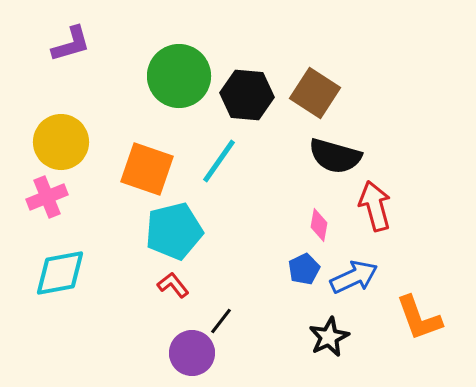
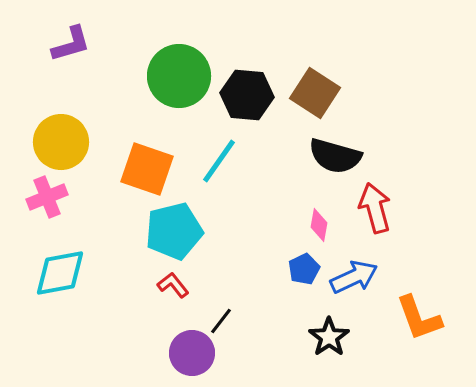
red arrow: moved 2 px down
black star: rotated 9 degrees counterclockwise
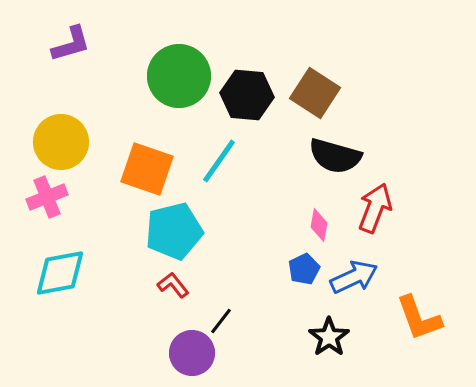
red arrow: rotated 36 degrees clockwise
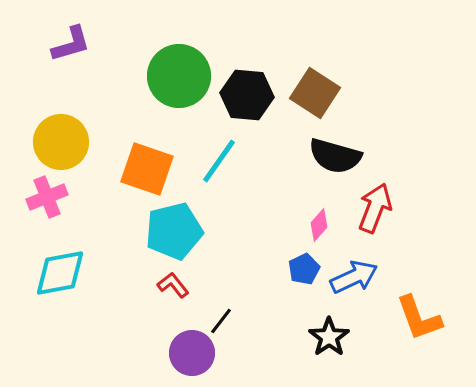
pink diamond: rotated 32 degrees clockwise
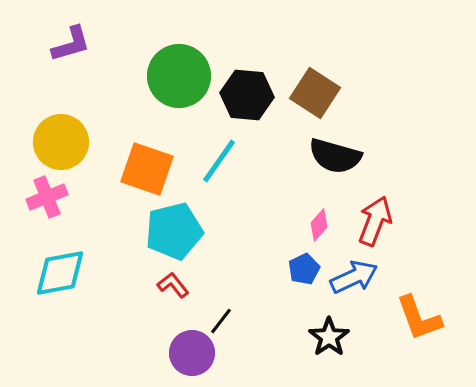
red arrow: moved 13 px down
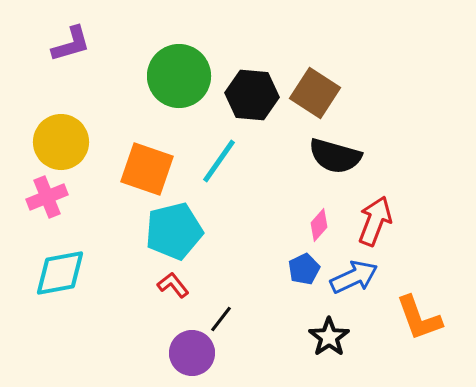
black hexagon: moved 5 px right
black line: moved 2 px up
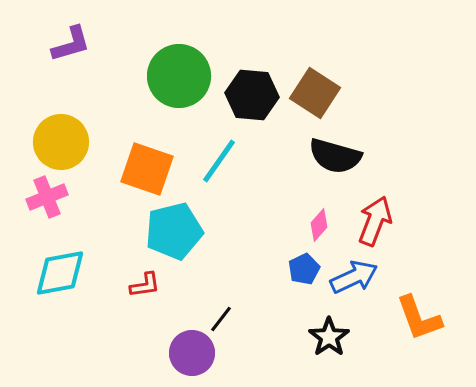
red L-shape: moved 28 px left; rotated 120 degrees clockwise
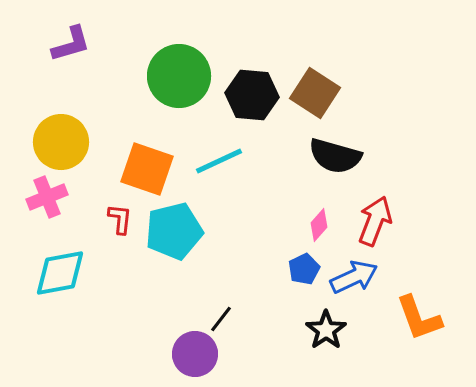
cyan line: rotated 30 degrees clockwise
red L-shape: moved 25 px left, 66 px up; rotated 76 degrees counterclockwise
black star: moved 3 px left, 7 px up
purple circle: moved 3 px right, 1 px down
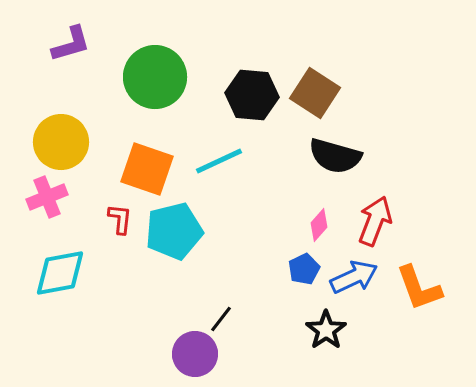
green circle: moved 24 px left, 1 px down
orange L-shape: moved 30 px up
